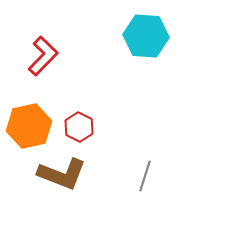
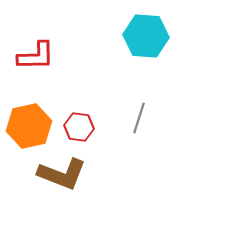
red L-shape: moved 7 px left; rotated 45 degrees clockwise
red hexagon: rotated 20 degrees counterclockwise
gray line: moved 6 px left, 58 px up
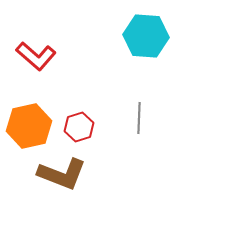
red L-shape: rotated 42 degrees clockwise
gray line: rotated 16 degrees counterclockwise
red hexagon: rotated 24 degrees counterclockwise
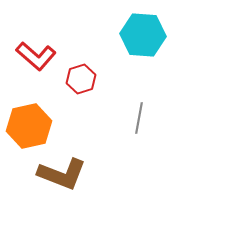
cyan hexagon: moved 3 px left, 1 px up
gray line: rotated 8 degrees clockwise
red hexagon: moved 2 px right, 48 px up
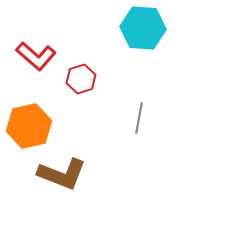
cyan hexagon: moved 7 px up
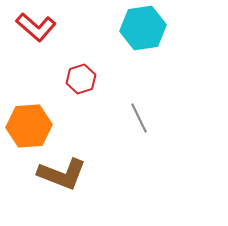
cyan hexagon: rotated 12 degrees counterclockwise
red L-shape: moved 29 px up
gray line: rotated 36 degrees counterclockwise
orange hexagon: rotated 9 degrees clockwise
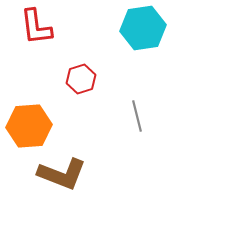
red L-shape: rotated 42 degrees clockwise
gray line: moved 2 px left, 2 px up; rotated 12 degrees clockwise
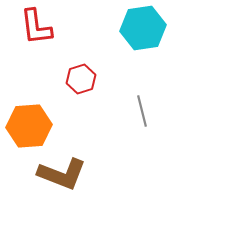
gray line: moved 5 px right, 5 px up
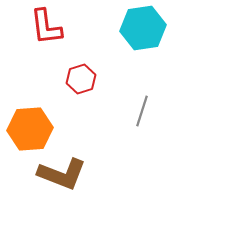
red L-shape: moved 10 px right
gray line: rotated 32 degrees clockwise
orange hexagon: moved 1 px right, 3 px down
